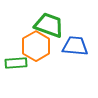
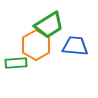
green trapezoid: rotated 128 degrees clockwise
orange hexagon: moved 1 px up
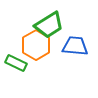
green rectangle: rotated 30 degrees clockwise
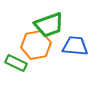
green trapezoid: rotated 12 degrees clockwise
orange hexagon: rotated 20 degrees clockwise
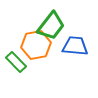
green trapezoid: moved 2 px right, 1 px down; rotated 32 degrees counterclockwise
green rectangle: moved 1 px up; rotated 20 degrees clockwise
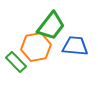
orange hexagon: moved 2 px down
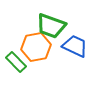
green trapezoid: rotated 72 degrees clockwise
blue trapezoid: rotated 20 degrees clockwise
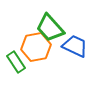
green trapezoid: moved 1 px left, 2 px down; rotated 28 degrees clockwise
green rectangle: rotated 10 degrees clockwise
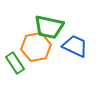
green trapezoid: moved 1 px left, 1 px up; rotated 36 degrees counterclockwise
green rectangle: moved 1 px left, 1 px down
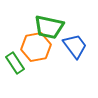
blue trapezoid: rotated 28 degrees clockwise
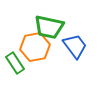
orange hexagon: moved 1 px left
